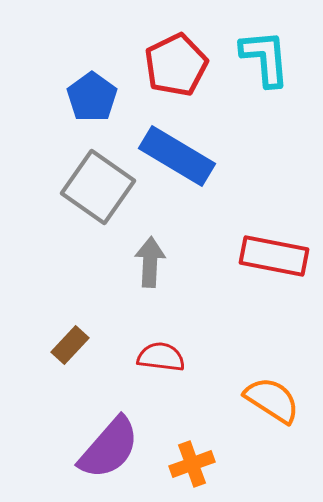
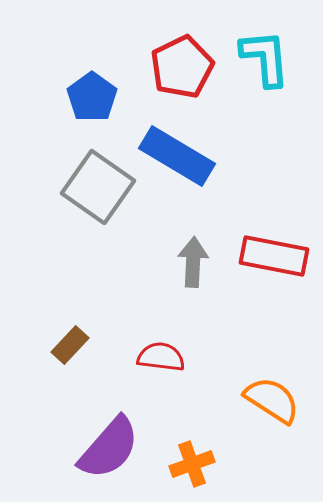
red pentagon: moved 6 px right, 2 px down
gray arrow: moved 43 px right
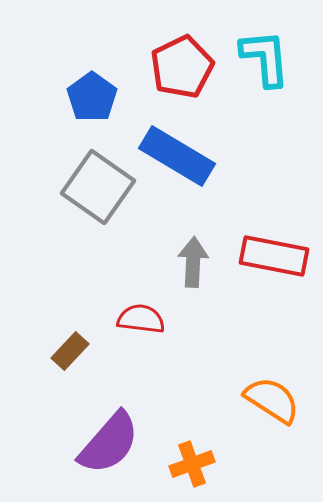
brown rectangle: moved 6 px down
red semicircle: moved 20 px left, 38 px up
purple semicircle: moved 5 px up
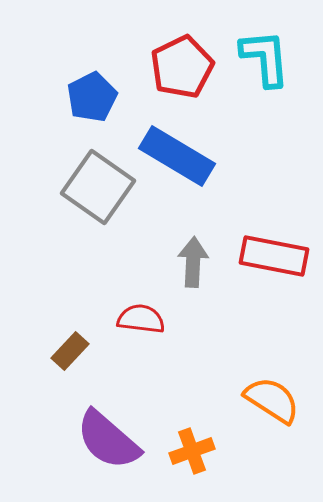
blue pentagon: rotated 9 degrees clockwise
purple semicircle: moved 1 px left, 3 px up; rotated 90 degrees clockwise
orange cross: moved 13 px up
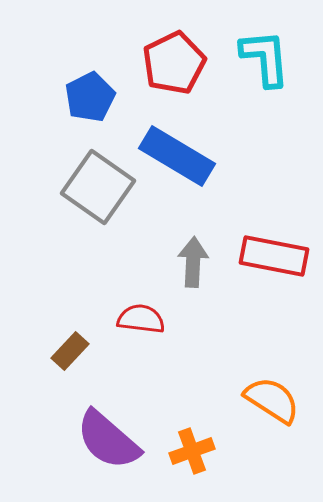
red pentagon: moved 8 px left, 4 px up
blue pentagon: moved 2 px left
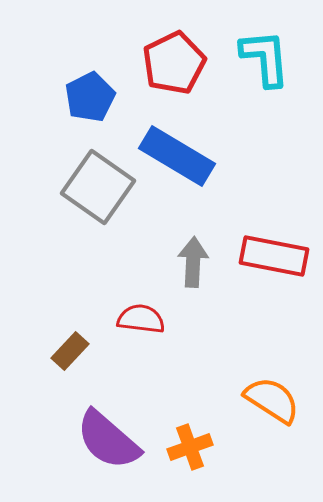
orange cross: moved 2 px left, 4 px up
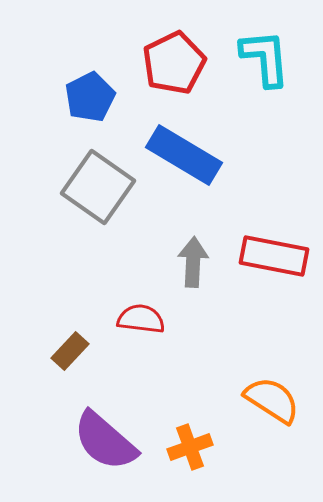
blue rectangle: moved 7 px right, 1 px up
purple semicircle: moved 3 px left, 1 px down
